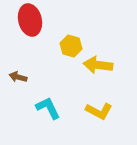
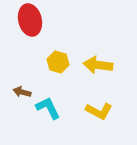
yellow hexagon: moved 13 px left, 16 px down
brown arrow: moved 4 px right, 15 px down
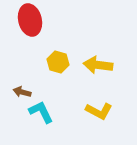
cyan L-shape: moved 7 px left, 4 px down
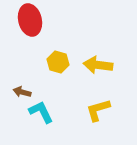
yellow L-shape: moved 1 px left, 1 px up; rotated 136 degrees clockwise
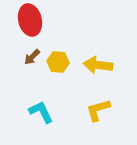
yellow hexagon: rotated 10 degrees counterclockwise
brown arrow: moved 10 px right, 35 px up; rotated 60 degrees counterclockwise
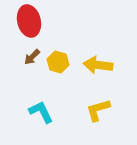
red ellipse: moved 1 px left, 1 px down
yellow hexagon: rotated 10 degrees clockwise
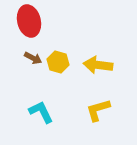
brown arrow: moved 1 px right, 1 px down; rotated 108 degrees counterclockwise
